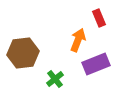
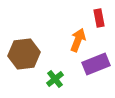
red rectangle: rotated 12 degrees clockwise
brown hexagon: moved 1 px right, 1 px down
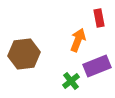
purple rectangle: moved 1 px right, 2 px down
green cross: moved 16 px right, 2 px down
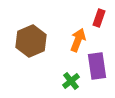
red rectangle: rotated 30 degrees clockwise
brown hexagon: moved 7 px right, 13 px up; rotated 16 degrees counterclockwise
purple rectangle: rotated 76 degrees counterclockwise
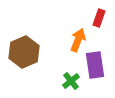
brown hexagon: moved 7 px left, 11 px down
purple rectangle: moved 2 px left, 1 px up
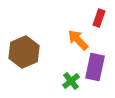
orange arrow: rotated 65 degrees counterclockwise
purple rectangle: moved 2 px down; rotated 20 degrees clockwise
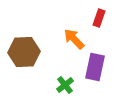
orange arrow: moved 4 px left, 1 px up
brown hexagon: rotated 20 degrees clockwise
green cross: moved 6 px left, 4 px down
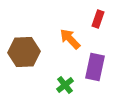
red rectangle: moved 1 px left, 1 px down
orange arrow: moved 4 px left
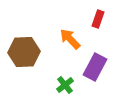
purple rectangle: rotated 16 degrees clockwise
